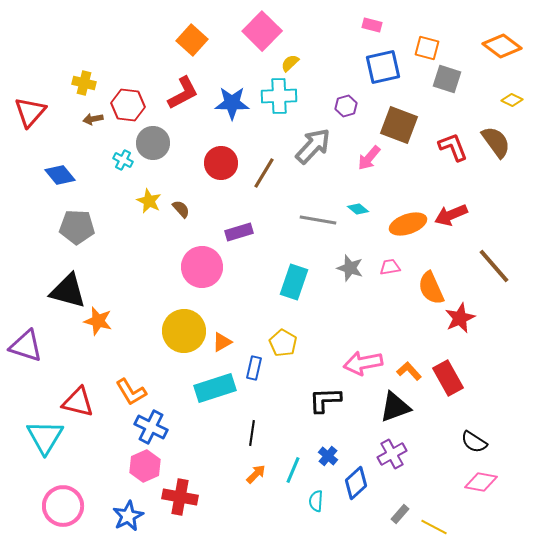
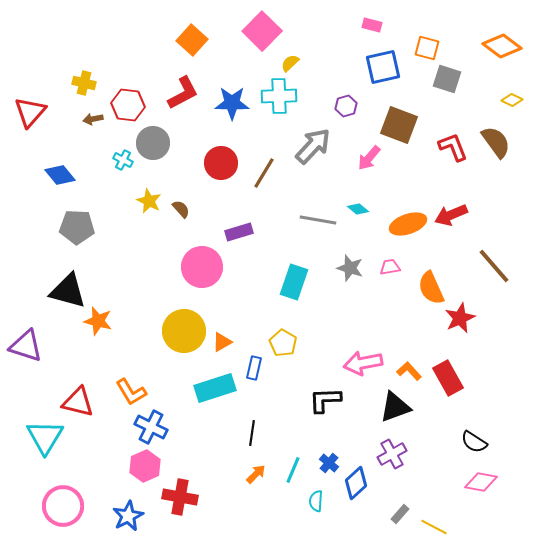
blue cross at (328, 456): moved 1 px right, 7 px down
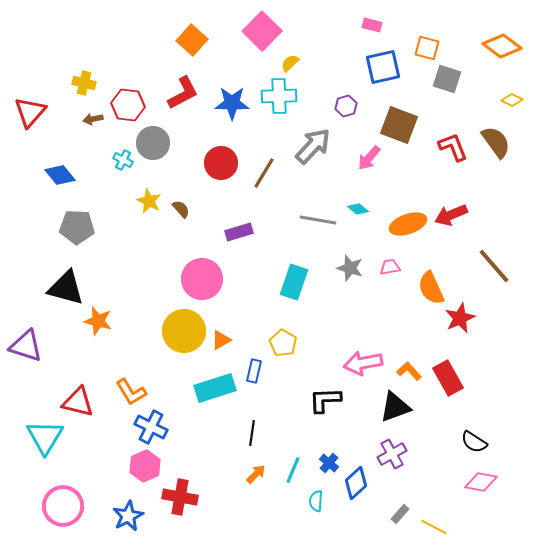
pink circle at (202, 267): moved 12 px down
black triangle at (68, 291): moved 2 px left, 3 px up
orange triangle at (222, 342): moved 1 px left, 2 px up
blue rectangle at (254, 368): moved 3 px down
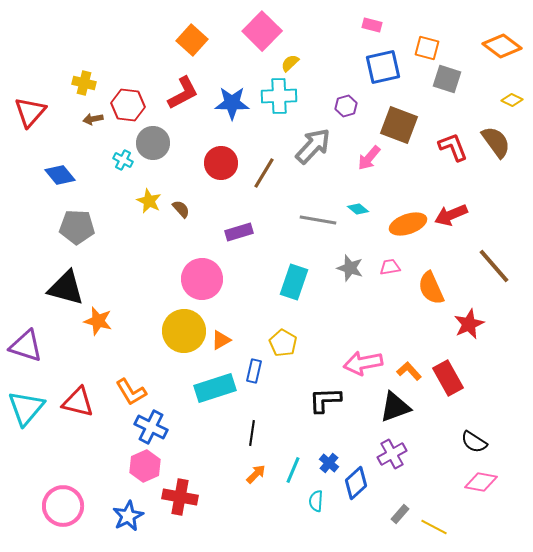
red star at (460, 318): moved 9 px right, 6 px down
cyan triangle at (45, 437): moved 19 px left, 29 px up; rotated 9 degrees clockwise
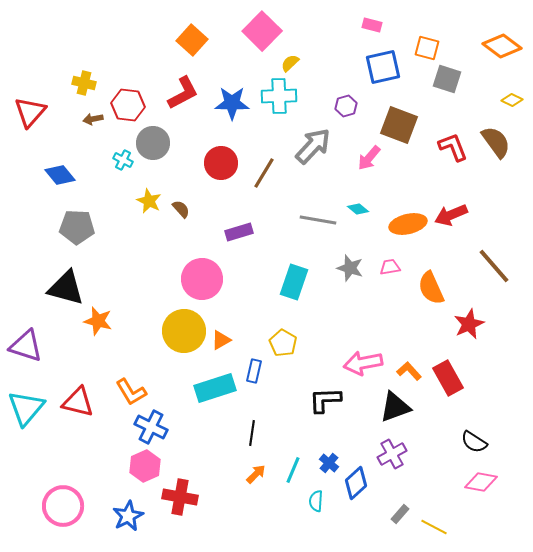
orange ellipse at (408, 224): rotated 6 degrees clockwise
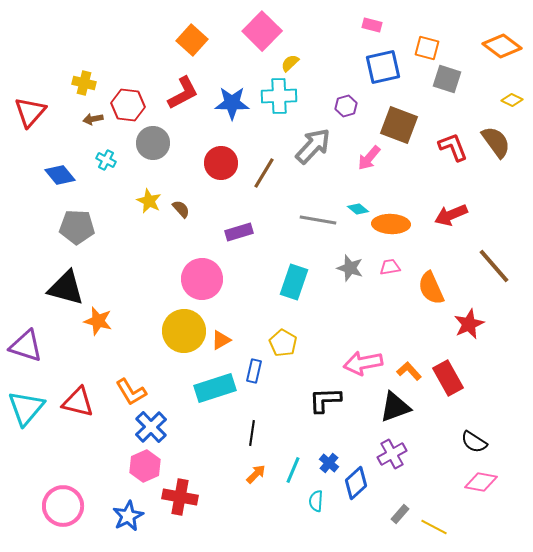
cyan cross at (123, 160): moved 17 px left
orange ellipse at (408, 224): moved 17 px left; rotated 15 degrees clockwise
blue cross at (151, 427): rotated 20 degrees clockwise
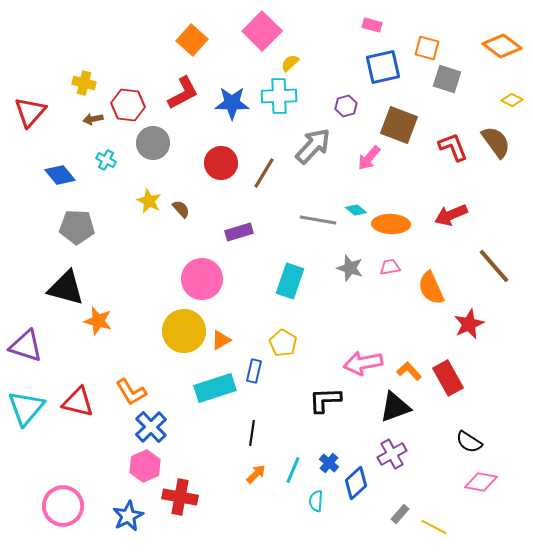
cyan diamond at (358, 209): moved 2 px left, 1 px down
cyan rectangle at (294, 282): moved 4 px left, 1 px up
black semicircle at (474, 442): moved 5 px left
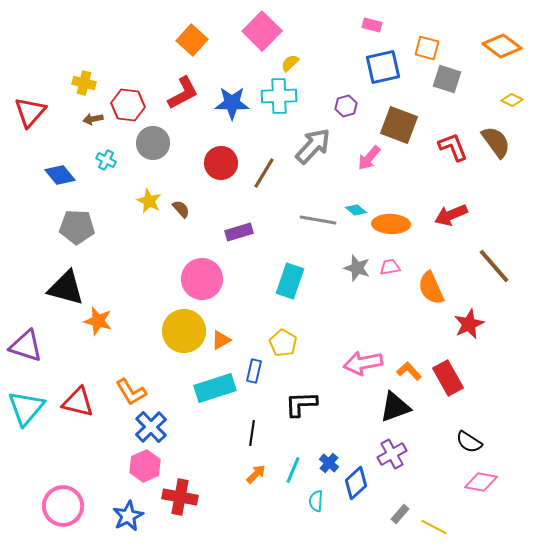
gray star at (350, 268): moved 7 px right
black L-shape at (325, 400): moved 24 px left, 4 px down
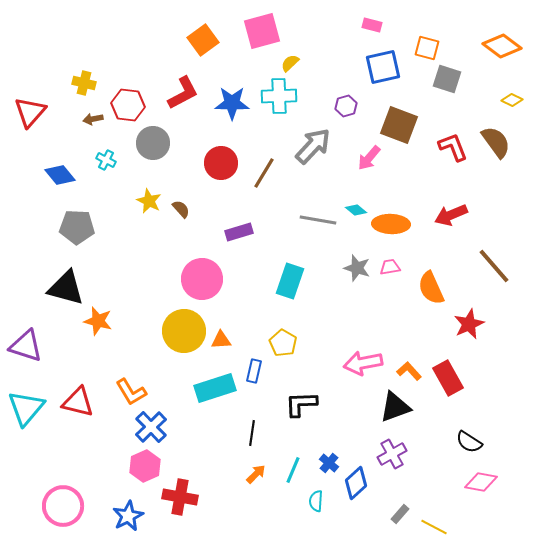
pink square at (262, 31): rotated 30 degrees clockwise
orange square at (192, 40): moved 11 px right; rotated 12 degrees clockwise
orange triangle at (221, 340): rotated 25 degrees clockwise
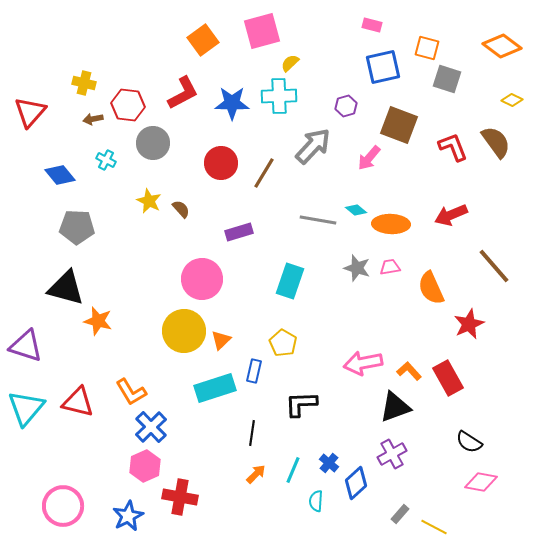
orange triangle at (221, 340): rotated 40 degrees counterclockwise
